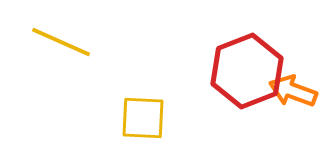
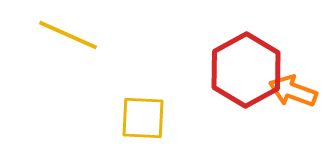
yellow line: moved 7 px right, 7 px up
red hexagon: moved 1 px left, 1 px up; rotated 8 degrees counterclockwise
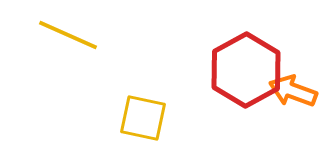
yellow square: rotated 9 degrees clockwise
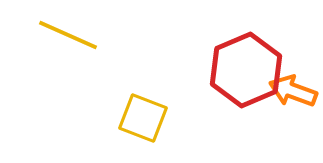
red hexagon: rotated 6 degrees clockwise
yellow square: rotated 9 degrees clockwise
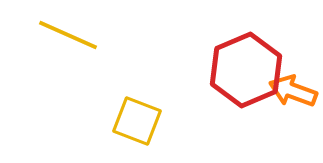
yellow square: moved 6 px left, 3 px down
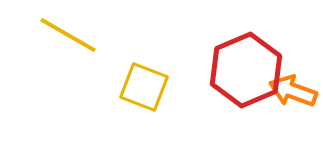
yellow line: rotated 6 degrees clockwise
yellow square: moved 7 px right, 34 px up
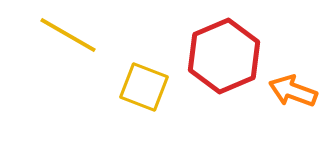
red hexagon: moved 22 px left, 14 px up
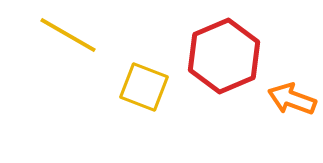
orange arrow: moved 1 px left, 8 px down
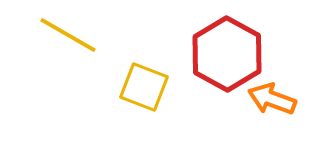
red hexagon: moved 3 px right, 2 px up; rotated 8 degrees counterclockwise
orange arrow: moved 20 px left
